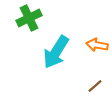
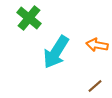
green cross: rotated 25 degrees counterclockwise
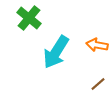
brown line: moved 3 px right, 2 px up
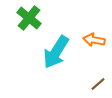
orange arrow: moved 3 px left, 5 px up
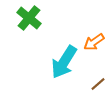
orange arrow: moved 2 px down; rotated 45 degrees counterclockwise
cyan arrow: moved 8 px right, 10 px down
